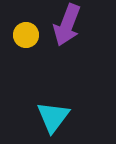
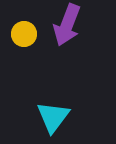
yellow circle: moved 2 px left, 1 px up
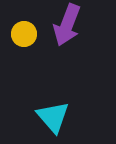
cyan triangle: rotated 18 degrees counterclockwise
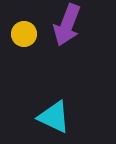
cyan triangle: moved 1 px right; rotated 24 degrees counterclockwise
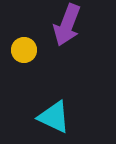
yellow circle: moved 16 px down
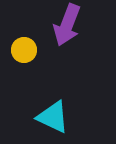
cyan triangle: moved 1 px left
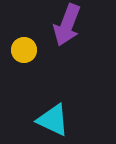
cyan triangle: moved 3 px down
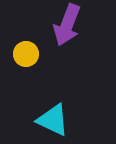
yellow circle: moved 2 px right, 4 px down
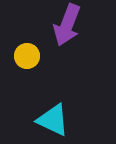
yellow circle: moved 1 px right, 2 px down
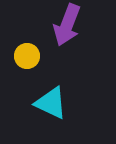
cyan triangle: moved 2 px left, 17 px up
